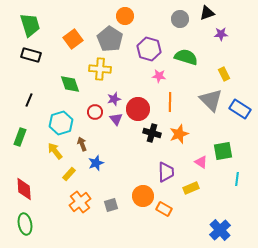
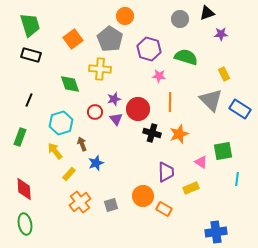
blue cross at (220, 230): moved 4 px left, 2 px down; rotated 35 degrees clockwise
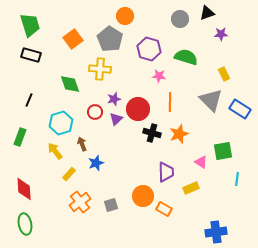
purple triangle at (116, 119): rotated 24 degrees clockwise
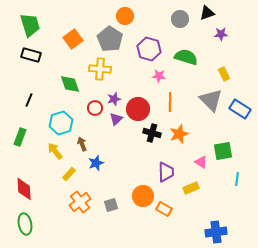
red circle at (95, 112): moved 4 px up
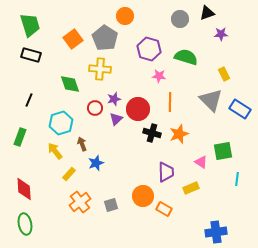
gray pentagon at (110, 39): moved 5 px left, 1 px up
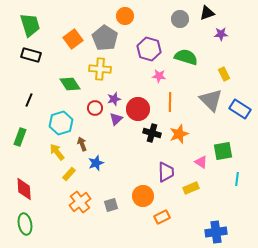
green diamond at (70, 84): rotated 15 degrees counterclockwise
yellow arrow at (55, 151): moved 2 px right, 1 px down
orange rectangle at (164, 209): moved 2 px left, 8 px down; rotated 56 degrees counterclockwise
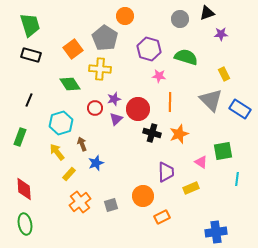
orange square at (73, 39): moved 10 px down
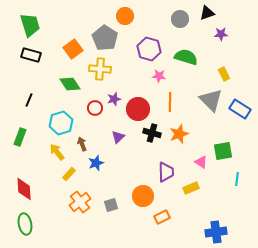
purple triangle at (116, 119): moved 2 px right, 18 px down
